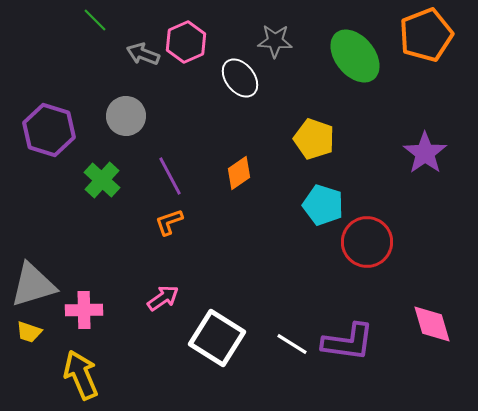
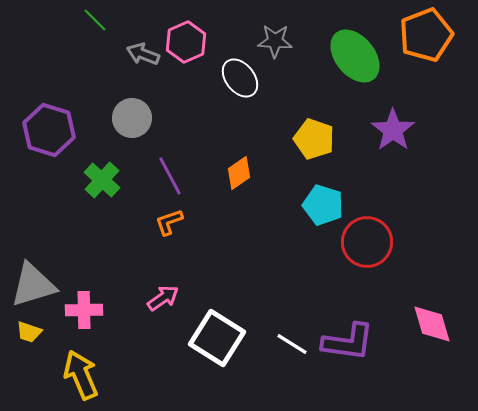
gray circle: moved 6 px right, 2 px down
purple star: moved 32 px left, 23 px up
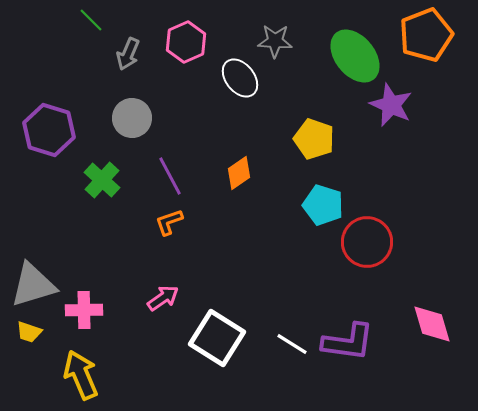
green line: moved 4 px left
gray arrow: moved 15 px left; rotated 88 degrees counterclockwise
purple star: moved 2 px left, 25 px up; rotated 12 degrees counterclockwise
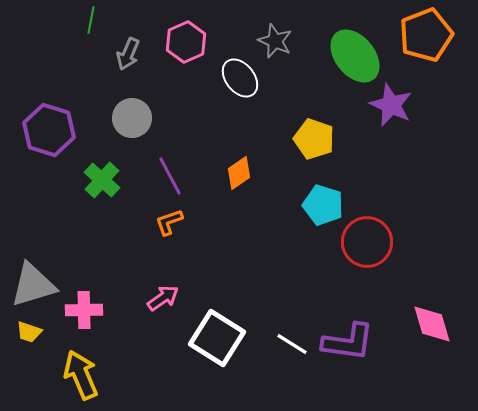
green line: rotated 56 degrees clockwise
gray star: rotated 20 degrees clockwise
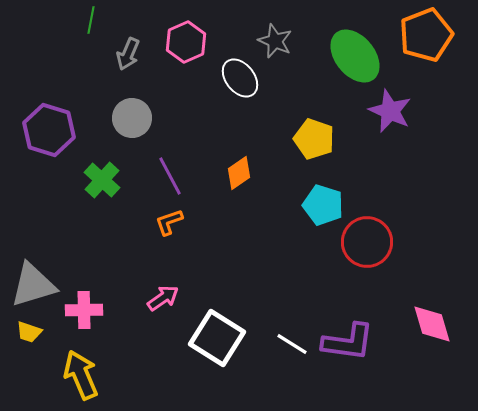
purple star: moved 1 px left, 6 px down
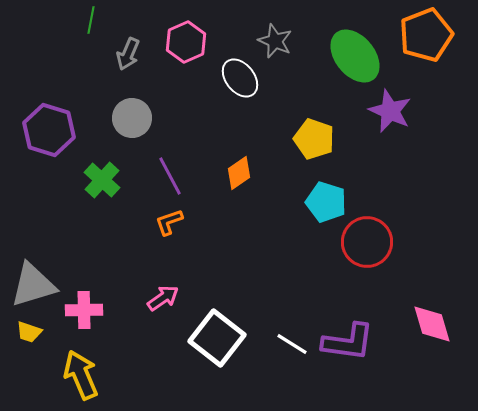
cyan pentagon: moved 3 px right, 3 px up
white square: rotated 6 degrees clockwise
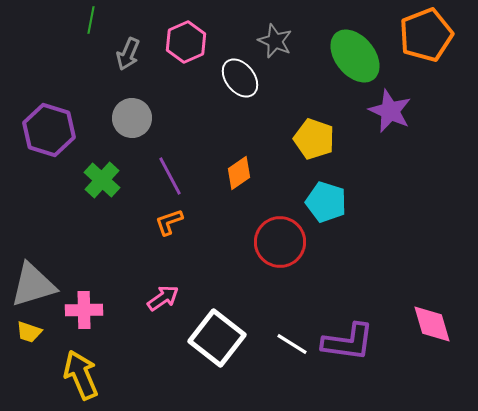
red circle: moved 87 px left
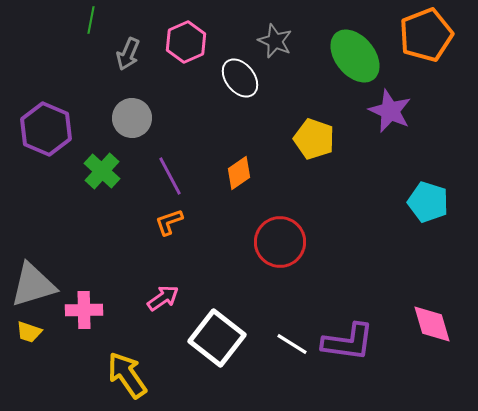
purple hexagon: moved 3 px left, 1 px up; rotated 6 degrees clockwise
green cross: moved 9 px up
cyan pentagon: moved 102 px right
yellow arrow: moved 46 px right; rotated 12 degrees counterclockwise
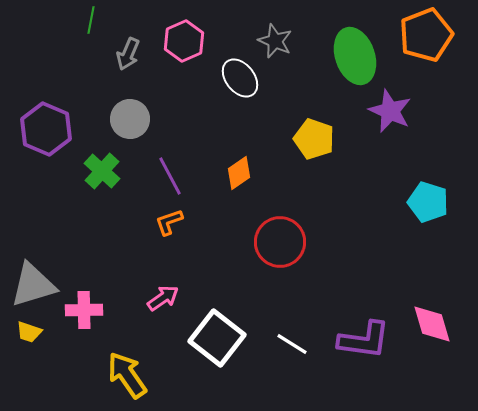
pink hexagon: moved 2 px left, 1 px up
green ellipse: rotated 20 degrees clockwise
gray circle: moved 2 px left, 1 px down
purple L-shape: moved 16 px right, 2 px up
